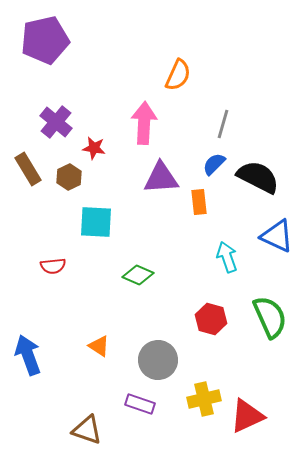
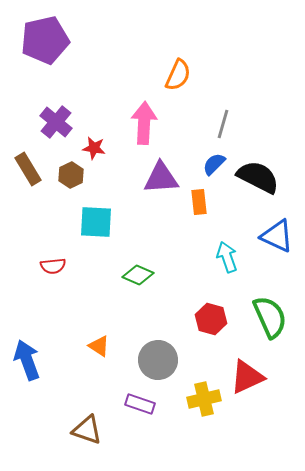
brown hexagon: moved 2 px right, 2 px up
blue arrow: moved 1 px left, 5 px down
red triangle: moved 39 px up
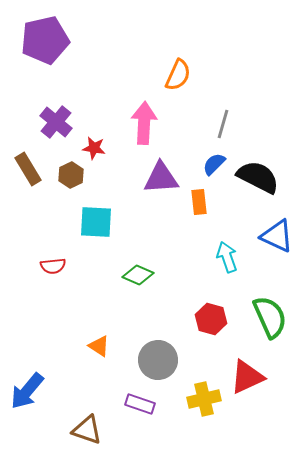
blue arrow: moved 31 px down; rotated 120 degrees counterclockwise
